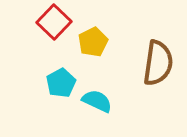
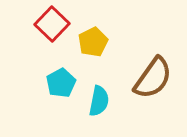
red square: moved 2 px left, 2 px down
brown semicircle: moved 5 px left, 15 px down; rotated 27 degrees clockwise
cyan semicircle: moved 2 px right; rotated 76 degrees clockwise
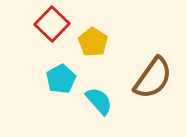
yellow pentagon: rotated 12 degrees counterclockwise
cyan pentagon: moved 4 px up
cyan semicircle: rotated 52 degrees counterclockwise
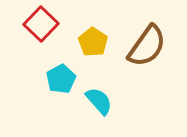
red square: moved 11 px left
brown semicircle: moved 6 px left, 32 px up
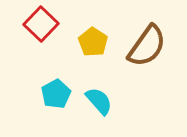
cyan pentagon: moved 5 px left, 15 px down
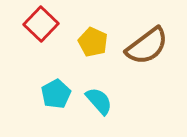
yellow pentagon: rotated 8 degrees counterclockwise
brown semicircle: rotated 18 degrees clockwise
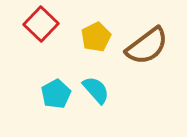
yellow pentagon: moved 3 px right, 5 px up; rotated 20 degrees clockwise
cyan semicircle: moved 3 px left, 11 px up
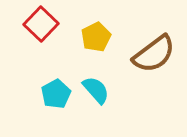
brown semicircle: moved 7 px right, 8 px down
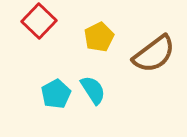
red square: moved 2 px left, 3 px up
yellow pentagon: moved 3 px right
cyan semicircle: moved 3 px left; rotated 8 degrees clockwise
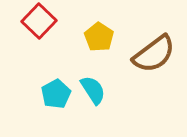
yellow pentagon: rotated 12 degrees counterclockwise
